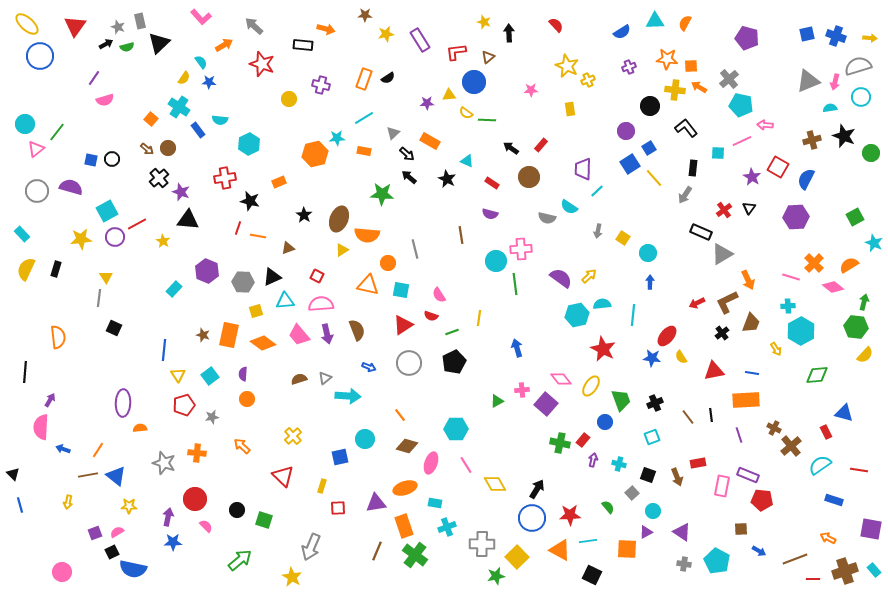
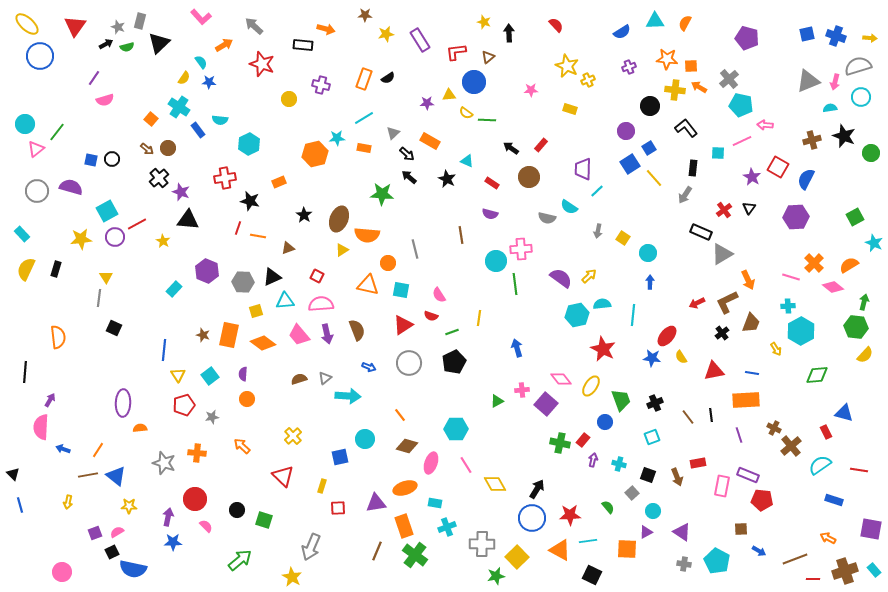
gray rectangle at (140, 21): rotated 28 degrees clockwise
yellow rectangle at (570, 109): rotated 64 degrees counterclockwise
orange rectangle at (364, 151): moved 3 px up
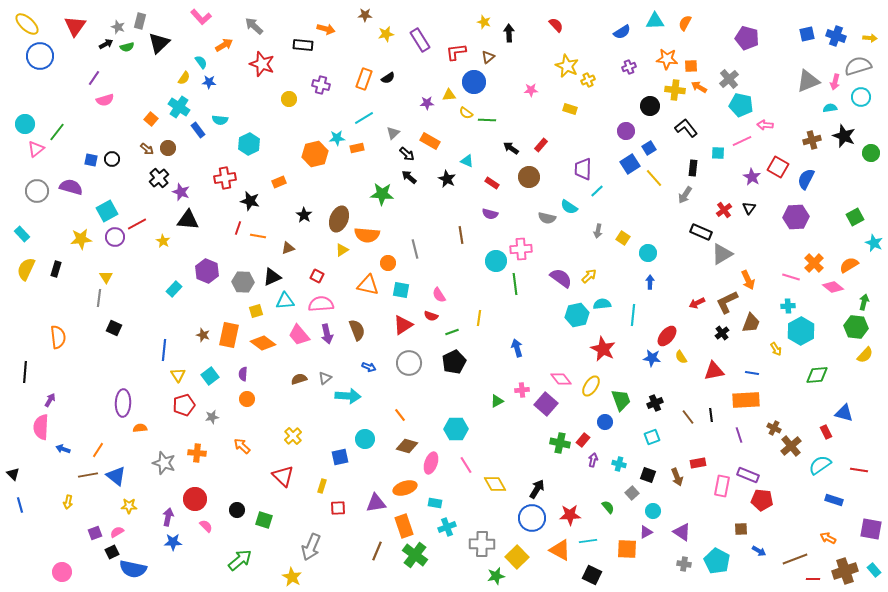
orange rectangle at (364, 148): moved 7 px left; rotated 24 degrees counterclockwise
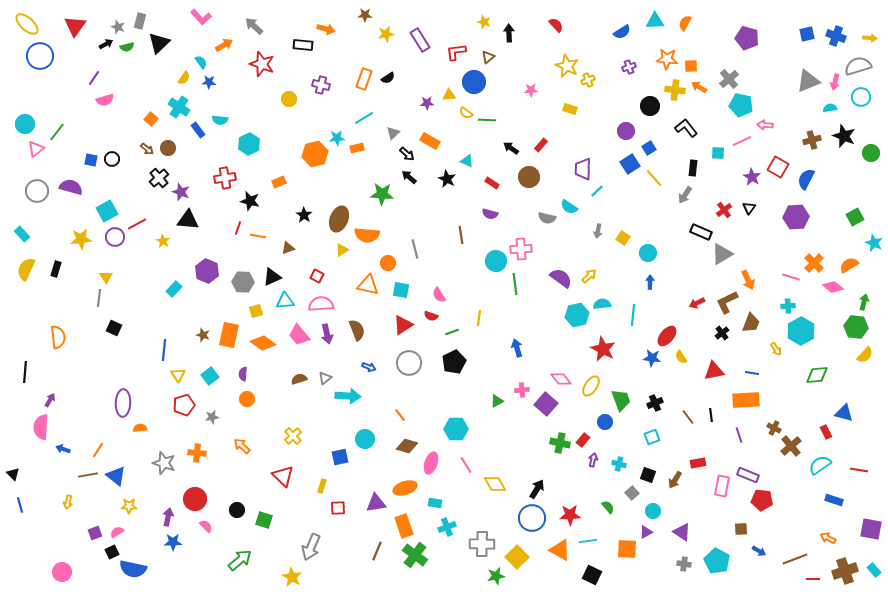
brown arrow at (677, 477): moved 2 px left, 3 px down; rotated 54 degrees clockwise
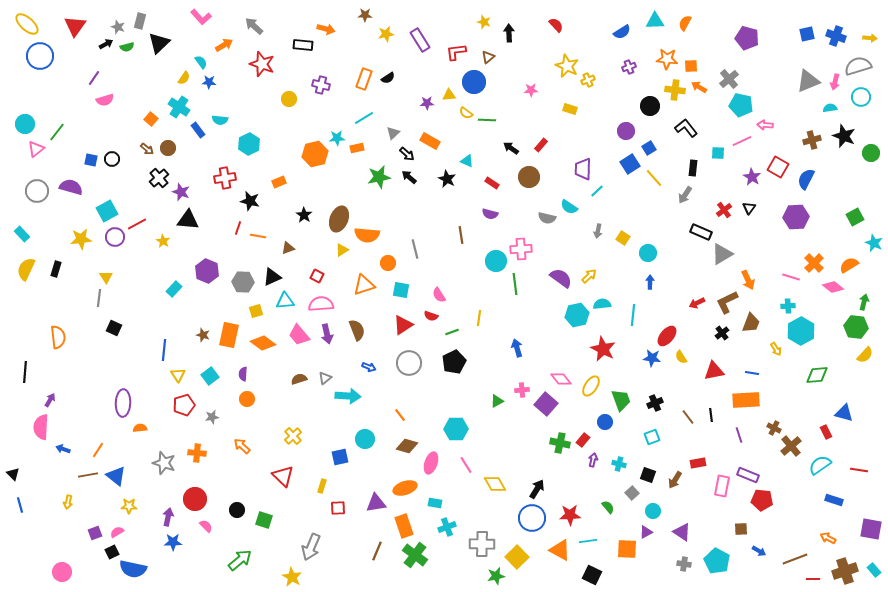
green star at (382, 194): moved 3 px left, 17 px up; rotated 15 degrees counterclockwise
orange triangle at (368, 285): moved 4 px left; rotated 30 degrees counterclockwise
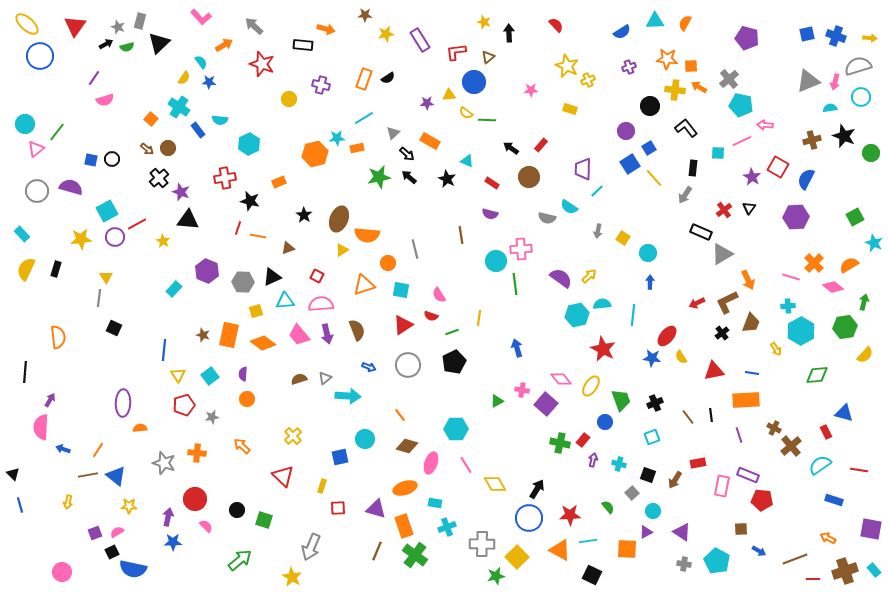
green hexagon at (856, 327): moved 11 px left; rotated 15 degrees counterclockwise
gray circle at (409, 363): moved 1 px left, 2 px down
pink cross at (522, 390): rotated 16 degrees clockwise
purple triangle at (376, 503): moved 6 px down; rotated 25 degrees clockwise
blue circle at (532, 518): moved 3 px left
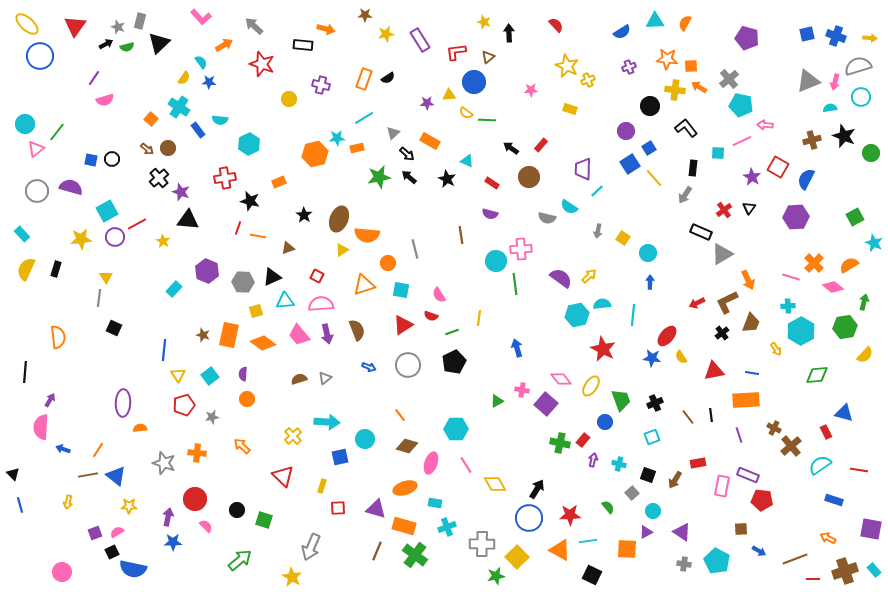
cyan arrow at (348, 396): moved 21 px left, 26 px down
orange rectangle at (404, 526): rotated 55 degrees counterclockwise
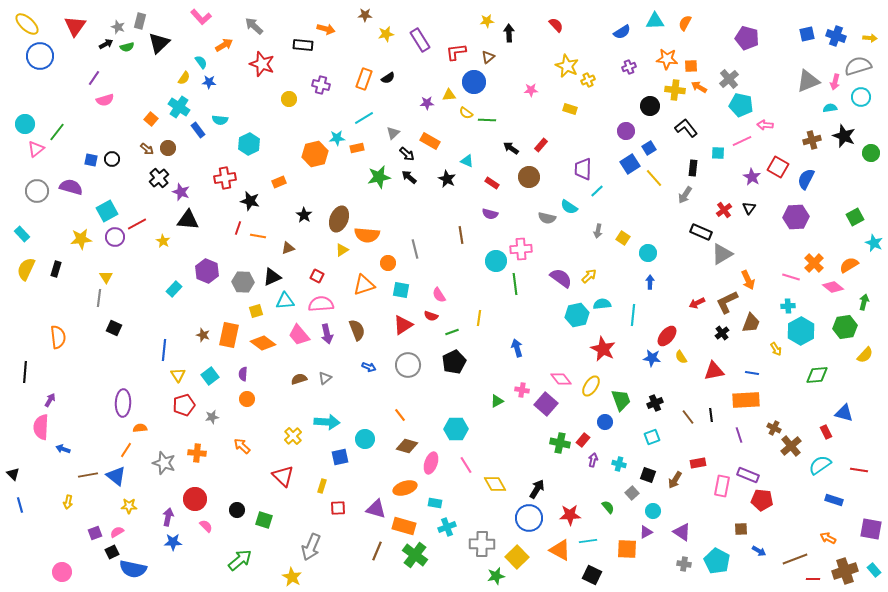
yellow star at (484, 22): moved 3 px right, 1 px up; rotated 24 degrees counterclockwise
orange line at (98, 450): moved 28 px right
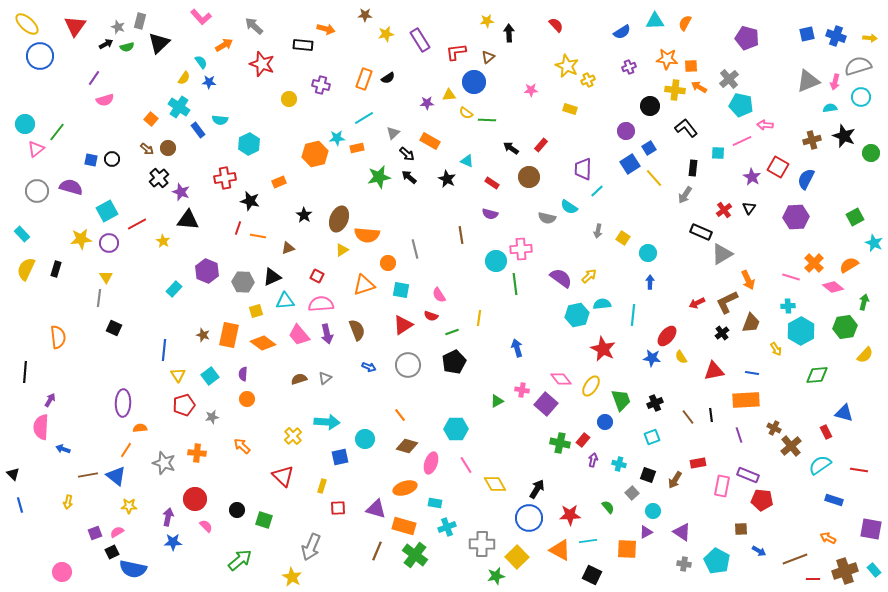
purple circle at (115, 237): moved 6 px left, 6 px down
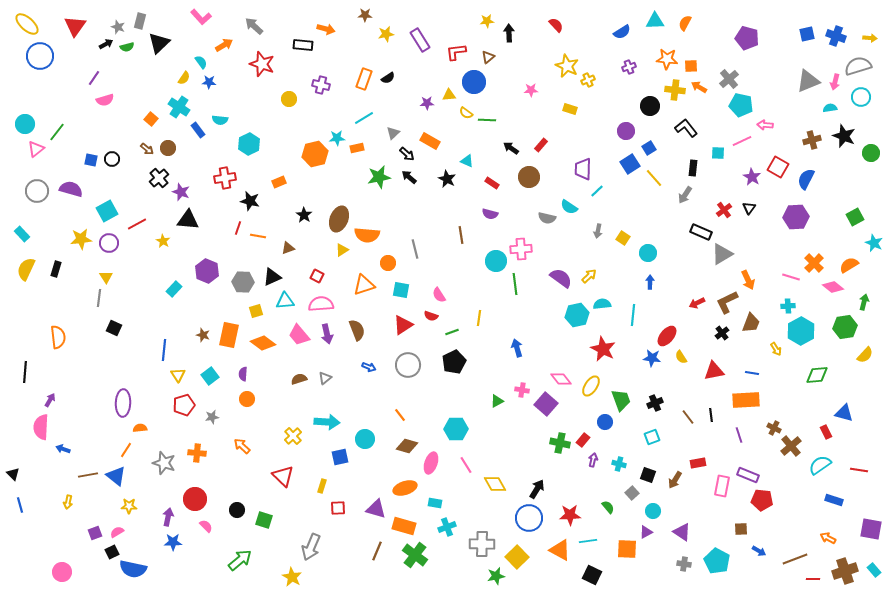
purple semicircle at (71, 187): moved 2 px down
